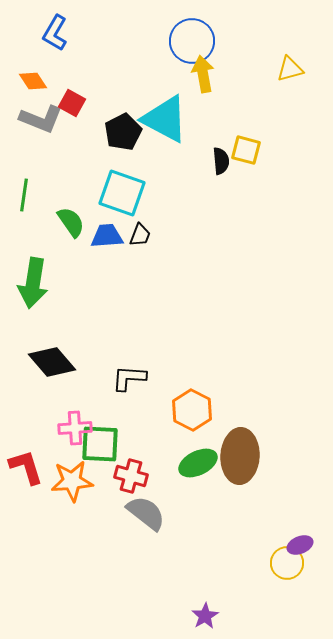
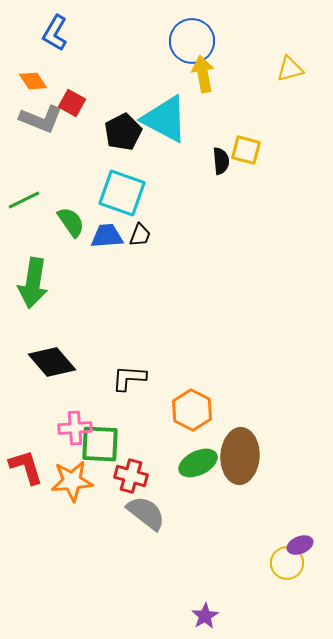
green line: moved 5 px down; rotated 56 degrees clockwise
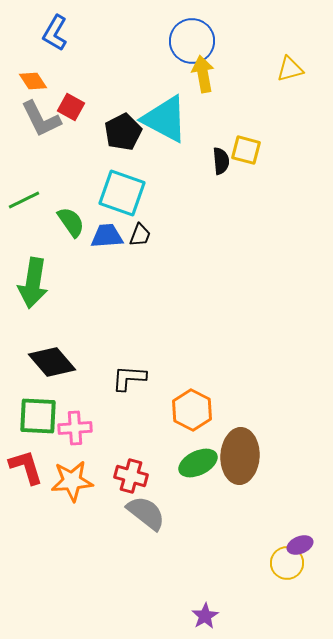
red square: moved 1 px left, 4 px down
gray L-shape: rotated 42 degrees clockwise
green square: moved 62 px left, 28 px up
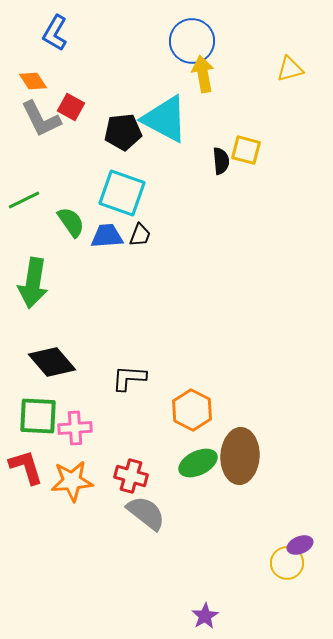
black pentagon: rotated 21 degrees clockwise
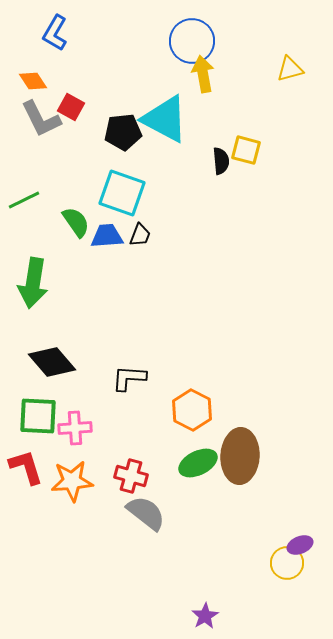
green semicircle: moved 5 px right
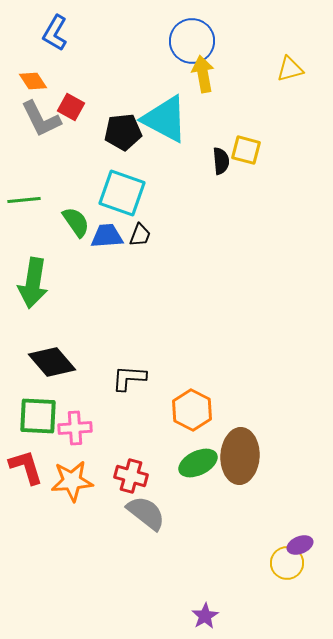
green line: rotated 20 degrees clockwise
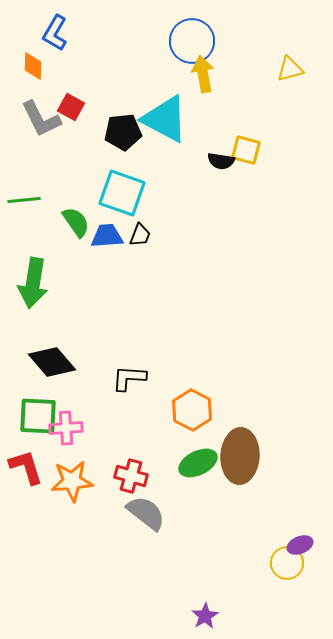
orange diamond: moved 15 px up; rotated 36 degrees clockwise
black semicircle: rotated 104 degrees clockwise
pink cross: moved 9 px left
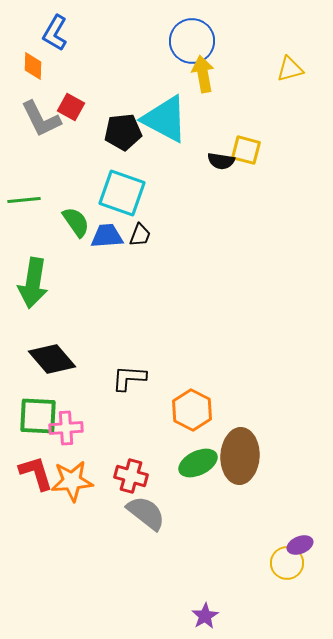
black diamond: moved 3 px up
red L-shape: moved 10 px right, 6 px down
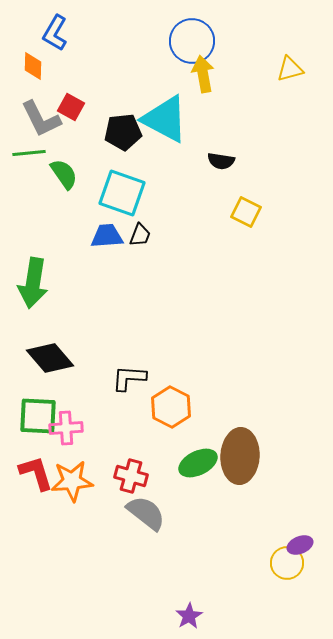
yellow square: moved 62 px down; rotated 12 degrees clockwise
green line: moved 5 px right, 47 px up
green semicircle: moved 12 px left, 48 px up
black diamond: moved 2 px left, 1 px up
orange hexagon: moved 21 px left, 3 px up
purple star: moved 16 px left
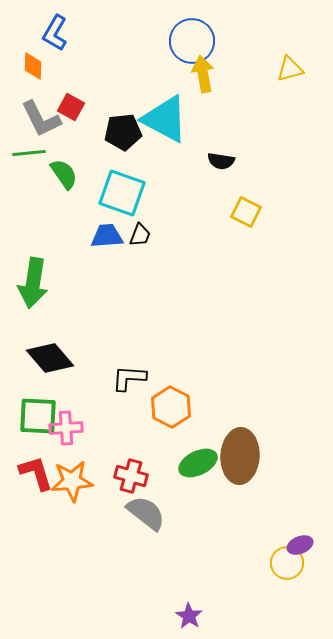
purple star: rotated 8 degrees counterclockwise
